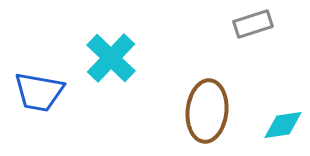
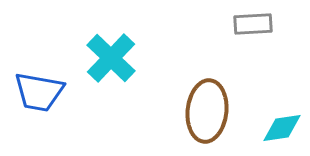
gray rectangle: rotated 15 degrees clockwise
cyan diamond: moved 1 px left, 3 px down
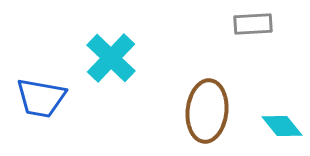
blue trapezoid: moved 2 px right, 6 px down
cyan diamond: moved 2 px up; rotated 60 degrees clockwise
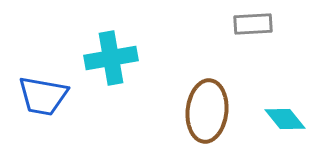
cyan cross: rotated 36 degrees clockwise
blue trapezoid: moved 2 px right, 2 px up
cyan diamond: moved 3 px right, 7 px up
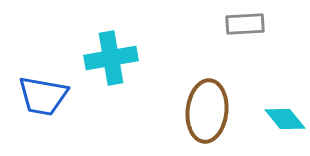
gray rectangle: moved 8 px left
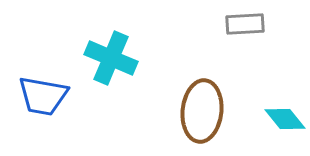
cyan cross: rotated 33 degrees clockwise
brown ellipse: moved 5 px left
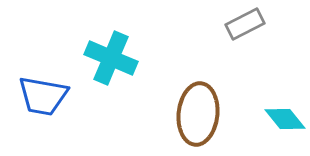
gray rectangle: rotated 24 degrees counterclockwise
brown ellipse: moved 4 px left, 3 px down
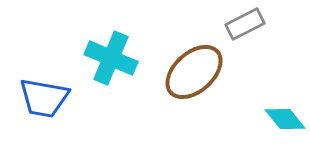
blue trapezoid: moved 1 px right, 2 px down
brown ellipse: moved 4 px left, 42 px up; rotated 42 degrees clockwise
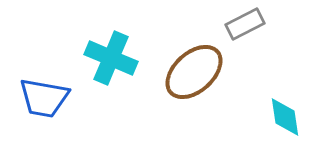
cyan diamond: moved 2 px up; rotated 30 degrees clockwise
